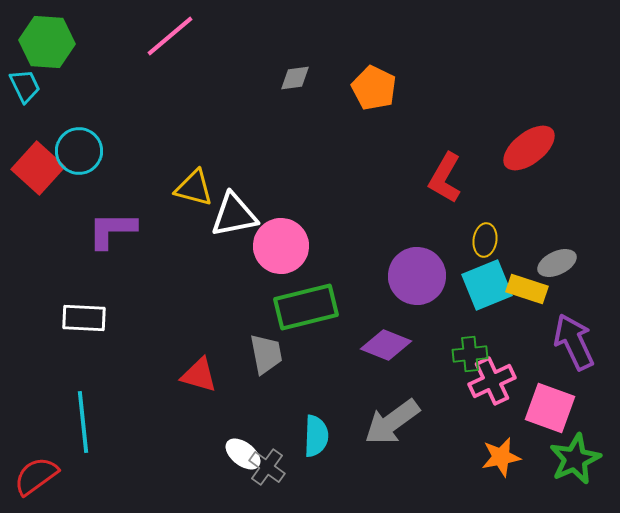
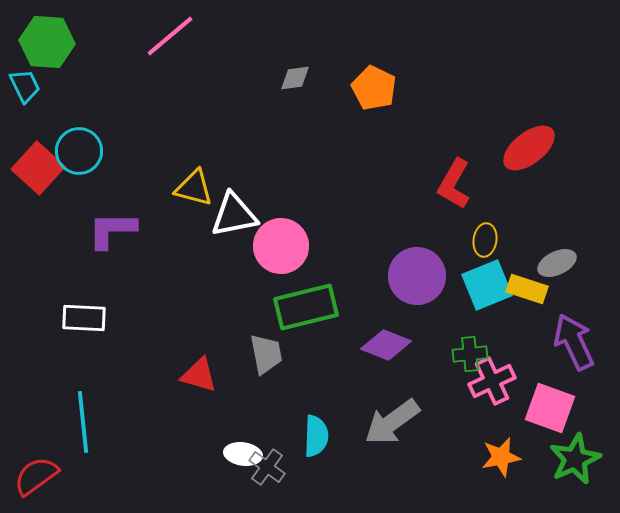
red L-shape: moved 9 px right, 6 px down
white ellipse: rotated 30 degrees counterclockwise
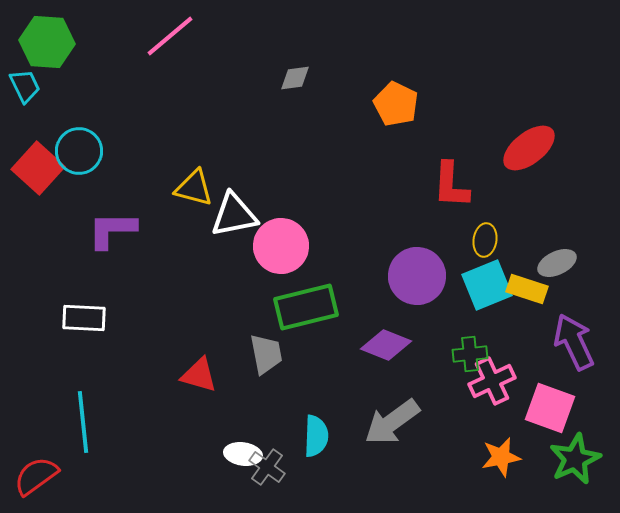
orange pentagon: moved 22 px right, 16 px down
red L-shape: moved 3 px left, 1 px down; rotated 27 degrees counterclockwise
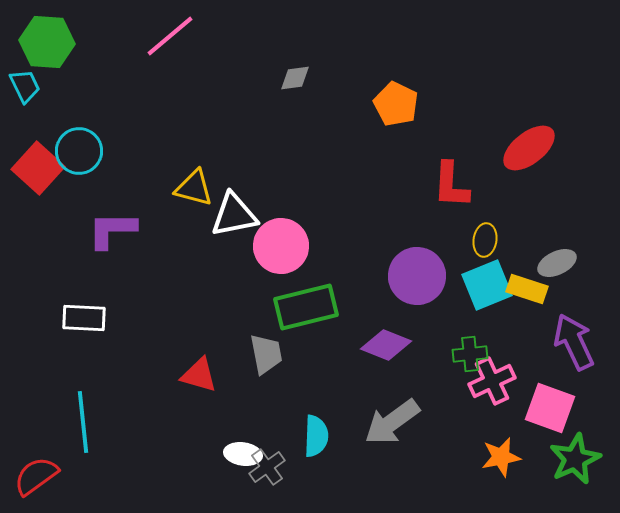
gray cross: rotated 18 degrees clockwise
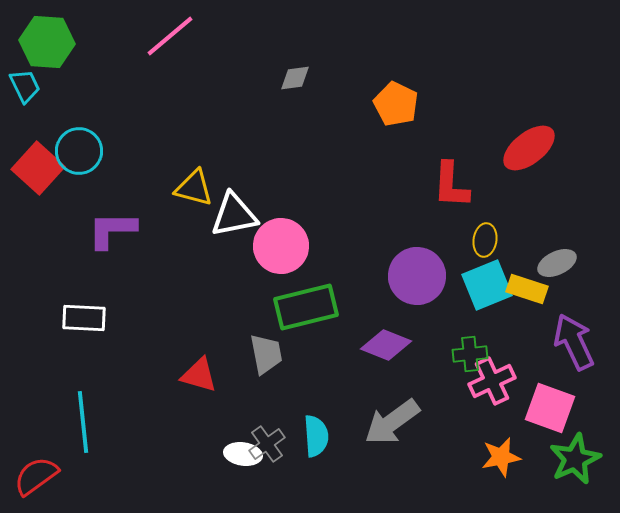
cyan semicircle: rotated 6 degrees counterclockwise
gray cross: moved 23 px up
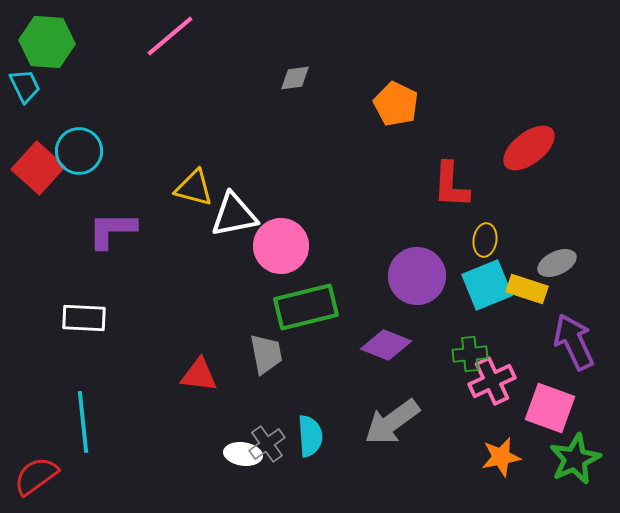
red triangle: rotated 9 degrees counterclockwise
cyan semicircle: moved 6 px left
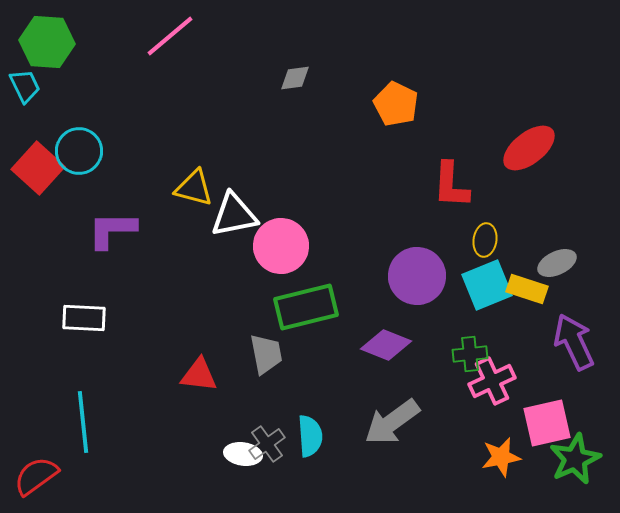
pink square: moved 3 px left, 15 px down; rotated 33 degrees counterclockwise
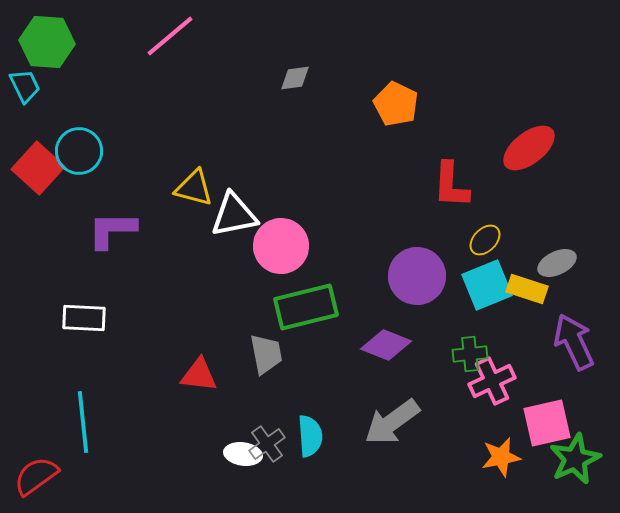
yellow ellipse: rotated 36 degrees clockwise
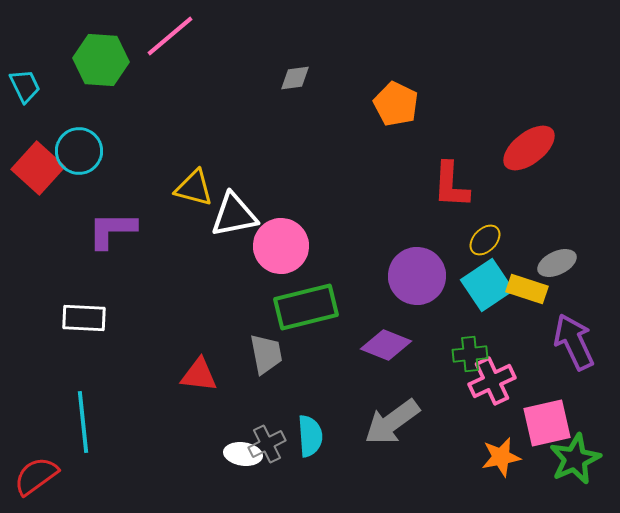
green hexagon: moved 54 px right, 18 px down
cyan square: rotated 12 degrees counterclockwise
gray cross: rotated 9 degrees clockwise
